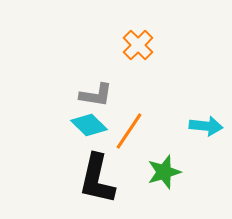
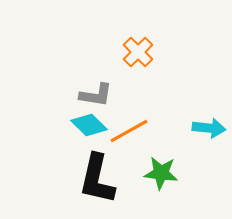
orange cross: moved 7 px down
cyan arrow: moved 3 px right, 2 px down
orange line: rotated 27 degrees clockwise
green star: moved 3 px left, 1 px down; rotated 24 degrees clockwise
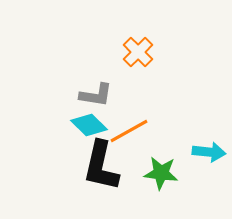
cyan arrow: moved 24 px down
black L-shape: moved 4 px right, 13 px up
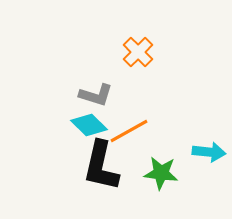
gray L-shape: rotated 8 degrees clockwise
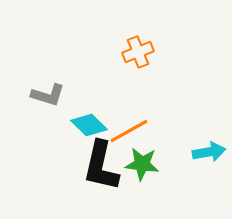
orange cross: rotated 24 degrees clockwise
gray L-shape: moved 48 px left
cyan arrow: rotated 16 degrees counterclockwise
green star: moved 19 px left, 9 px up
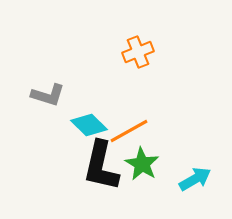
cyan arrow: moved 14 px left, 27 px down; rotated 20 degrees counterclockwise
green star: rotated 24 degrees clockwise
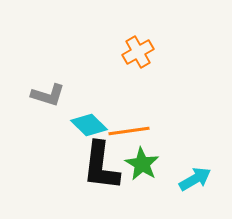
orange cross: rotated 8 degrees counterclockwise
orange line: rotated 21 degrees clockwise
black L-shape: rotated 6 degrees counterclockwise
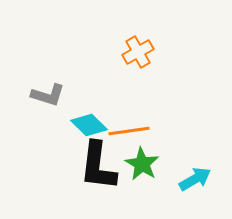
black L-shape: moved 3 px left
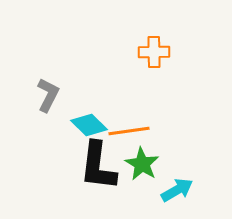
orange cross: moved 16 px right; rotated 28 degrees clockwise
gray L-shape: rotated 80 degrees counterclockwise
cyan arrow: moved 18 px left, 11 px down
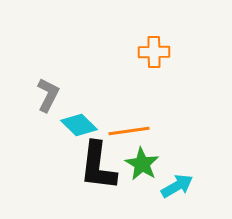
cyan diamond: moved 10 px left
cyan arrow: moved 4 px up
